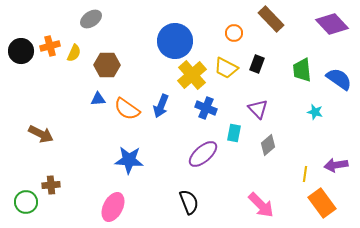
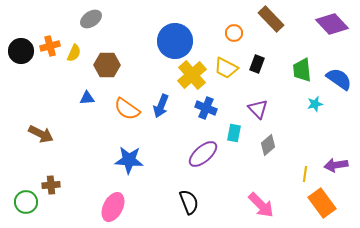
blue triangle: moved 11 px left, 1 px up
cyan star: moved 8 px up; rotated 28 degrees counterclockwise
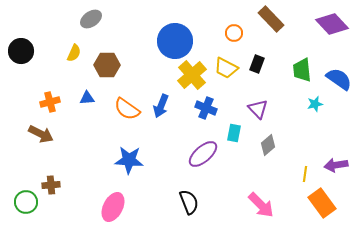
orange cross: moved 56 px down
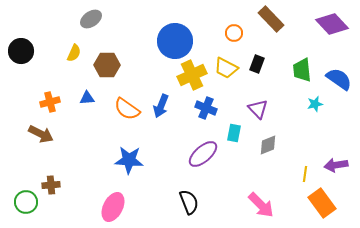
yellow cross: rotated 16 degrees clockwise
gray diamond: rotated 20 degrees clockwise
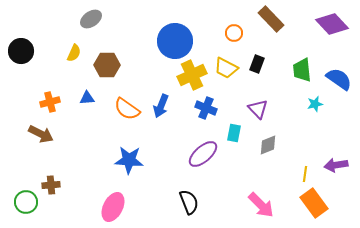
orange rectangle: moved 8 px left
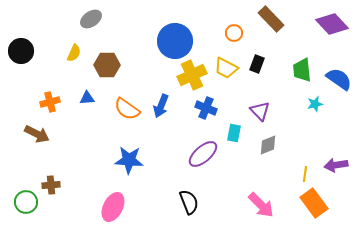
purple triangle: moved 2 px right, 2 px down
brown arrow: moved 4 px left
